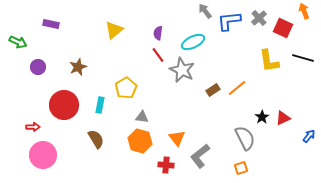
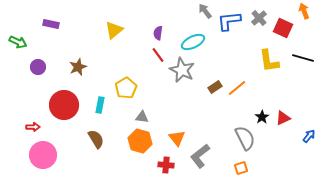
brown rectangle: moved 2 px right, 3 px up
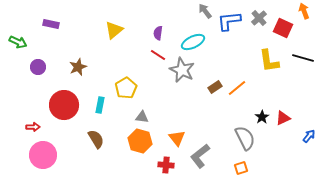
red line: rotated 21 degrees counterclockwise
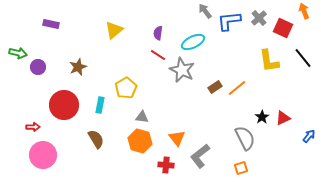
green arrow: moved 11 px down; rotated 12 degrees counterclockwise
black line: rotated 35 degrees clockwise
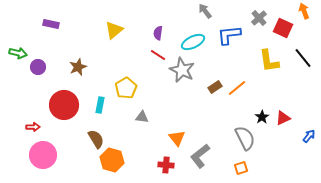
blue L-shape: moved 14 px down
orange hexagon: moved 28 px left, 19 px down
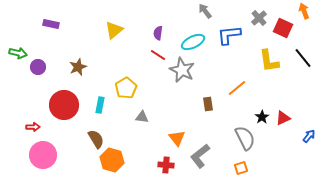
brown rectangle: moved 7 px left, 17 px down; rotated 64 degrees counterclockwise
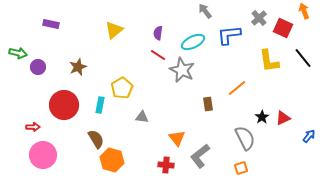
yellow pentagon: moved 4 px left
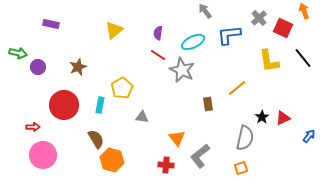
gray semicircle: rotated 40 degrees clockwise
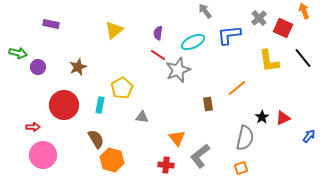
gray star: moved 4 px left; rotated 25 degrees clockwise
